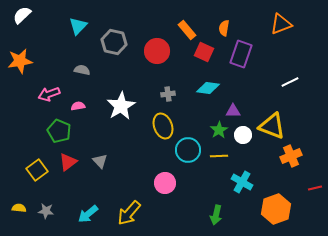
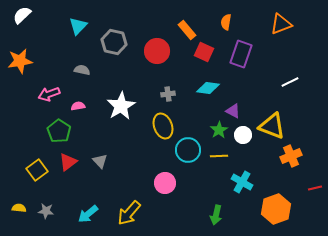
orange semicircle: moved 2 px right, 6 px up
purple triangle: rotated 28 degrees clockwise
green pentagon: rotated 10 degrees clockwise
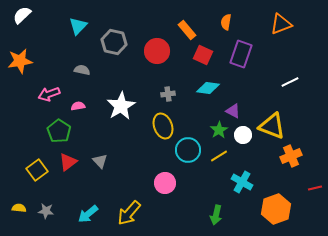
red square: moved 1 px left, 3 px down
yellow line: rotated 30 degrees counterclockwise
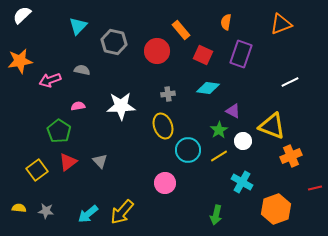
orange rectangle: moved 6 px left
pink arrow: moved 1 px right, 14 px up
white star: rotated 28 degrees clockwise
white circle: moved 6 px down
yellow arrow: moved 7 px left, 1 px up
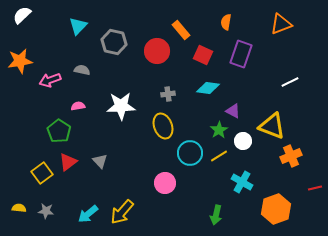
cyan circle: moved 2 px right, 3 px down
yellow square: moved 5 px right, 3 px down
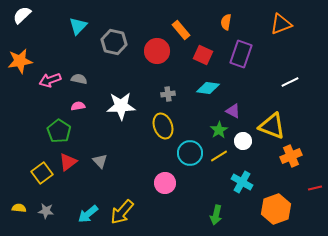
gray semicircle: moved 3 px left, 9 px down
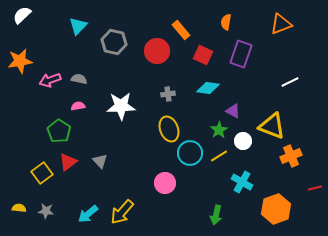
yellow ellipse: moved 6 px right, 3 px down
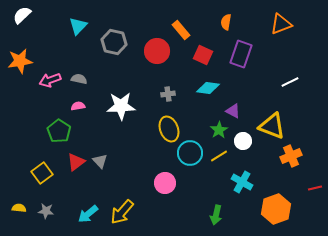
red triangle: moved 8 px right
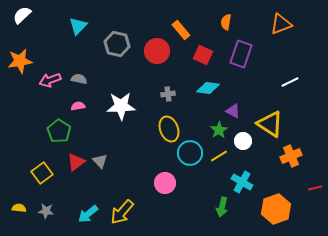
gray hexagon: moved 3 px right, 2 px down
yellow triangle: moved 2 px left, 2 px up; rotated 12 degrees clockwise
green arrow: moved 6 px right, 8 px up
